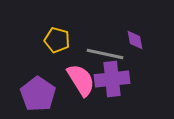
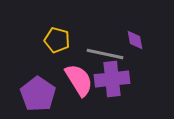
pink semicircle: moved 2 px left
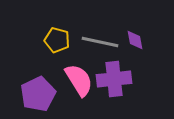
gray line: moved 5 px left, 12 px up
purple cross: moved 2 px right
purple pentagon: rotated 12 degrees clockwise
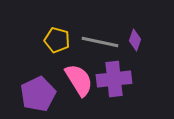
purple diamond: rotated 30 degrees clockwise
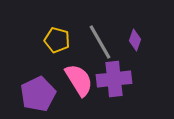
gray line: rotated 48 degrees clockwise
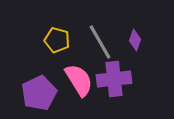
purple pentagon: moved 1 px right, 1 px up
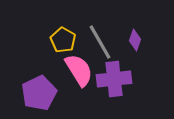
yellow pentagon: moved 6 px right; rotated 15 degrees clockwise
pink semicircle: moved 10 px up
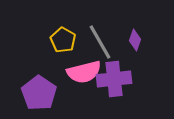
pink semicircle: moved 5 px right, 2 px down; rotated 108 degrees clockwise
purple pentagon: rotated 12 degrees counterclockwise
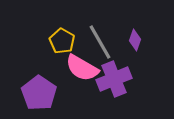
yellow pentagon: moved 1 px left, 1 px down
pink semicircle: moved 2 px left, 4 px up; rotated 44 degrees clockwise
purple cross: rotated 16 degrees counterclockwise
